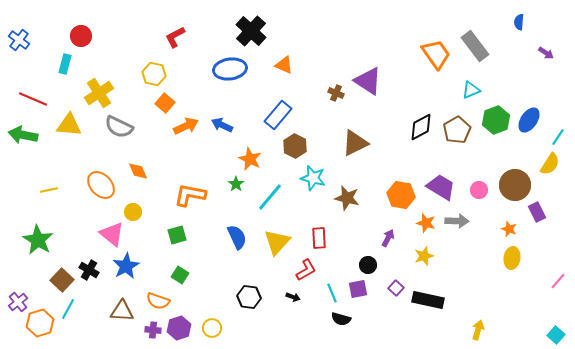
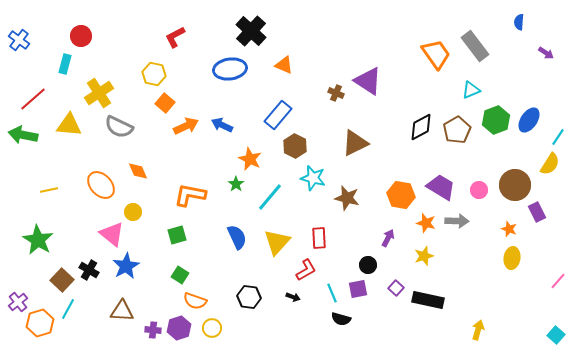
red line at (33, 99): rotated 64 degrees counterclockwise
orange semicircle at (158, 301): moved 37 px right
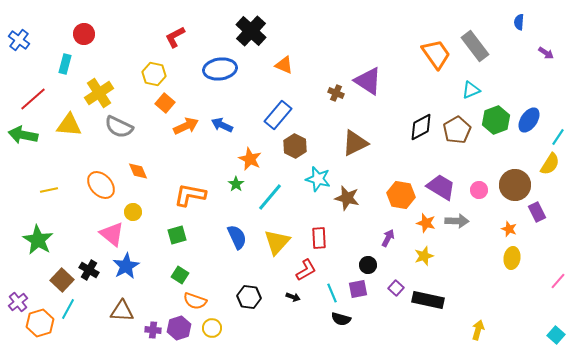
red circle at (81, 36): moved 3 px right, 2 px up
blue ellipse at (230, 69): moved 10 px left
cyan star at (313, 178): moved 5 px right, 1 px down
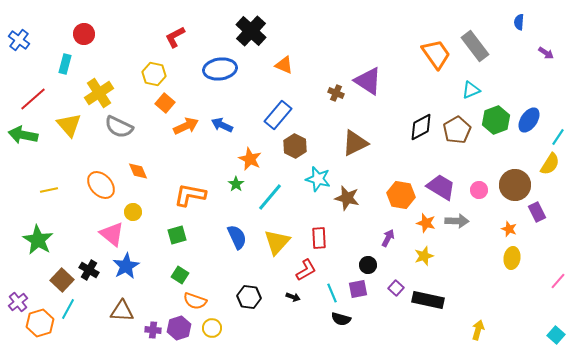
yellow triangle at (69, 125): rotated 44 degrees clockwise
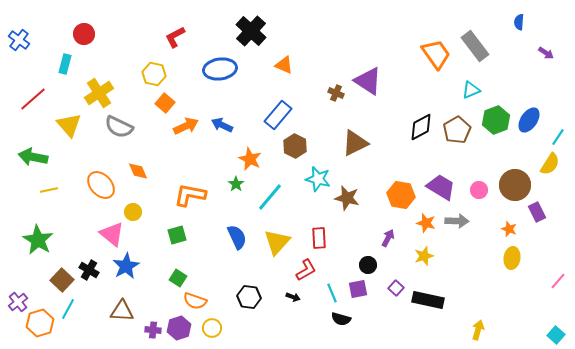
green arrow at (23, 135): moved 10 px right, 22 px down
green square at (180, 275): moved 2 px left, 3 px down
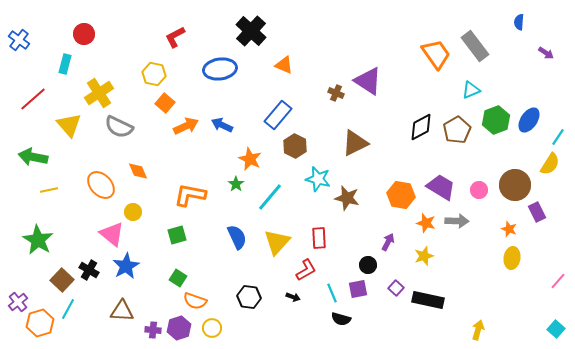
purple arrow at (388, 238): moved 4 px down
cyan square at (556, 335): moved 6 px up
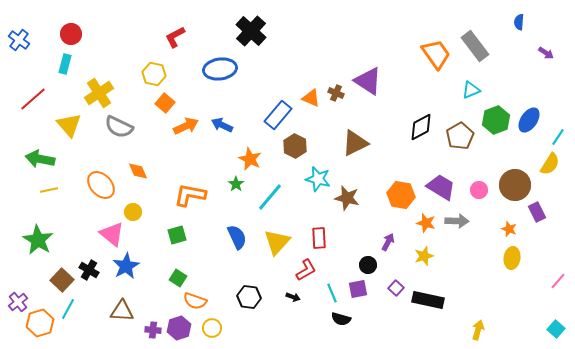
red circle at (84, 34): moved 13 px left
orange triangle at (284, 65): moved 27 px right, 33 px down
brown pentagon at (457, 130): moved 3 px right, 6 px down
green arrow at (33, 157): moved 7 px right, 2 px down
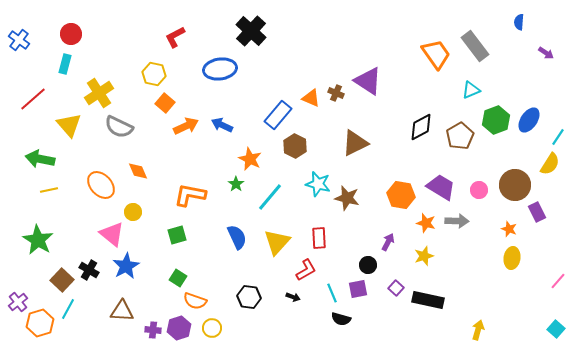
cyan star at (318, 179): moved 5 px down
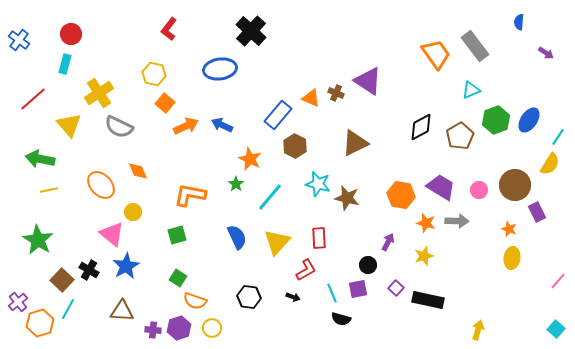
red L-shape at (175, 37): moved 6 px left, 8 px up; rotated 25 degrees counterclockwise
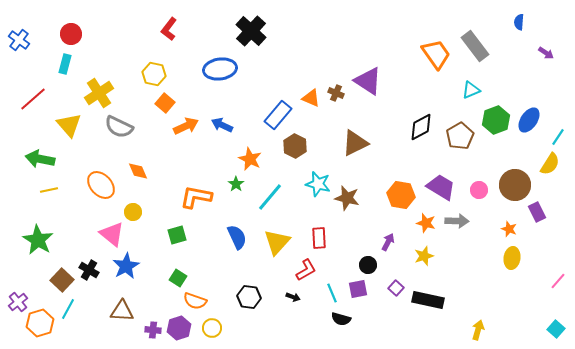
orange L-shape at (190, 195): moved 6 px right, 2 px down
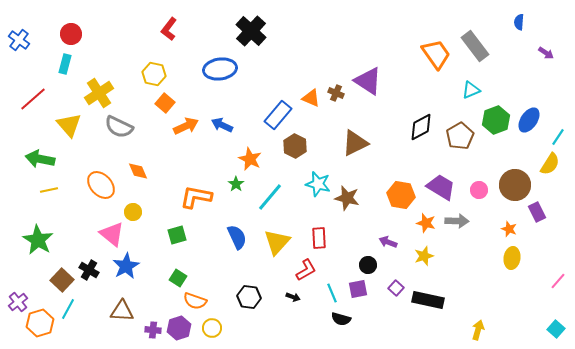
purple arrow at (388, 242): rotated 96 degrees counterclockwise
